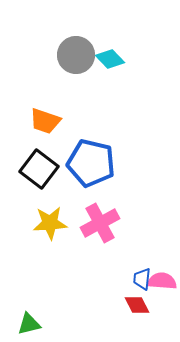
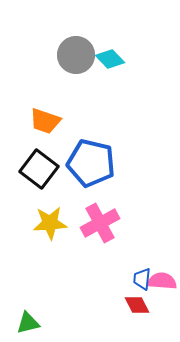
green triangle: moved 1 px left, 1 px up
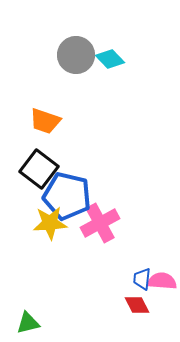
blue pentagon: moved 24 px left, 33 px down
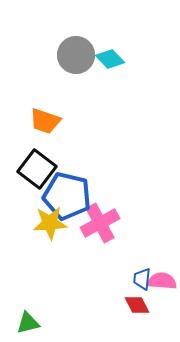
black square: moved 2 px left
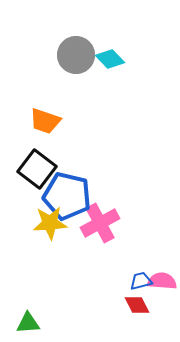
blue trapezoid: moved 1 px left, 2 px down; rotated 70 degrees clockwise
green triangle: rotated 10 degrees clockwise
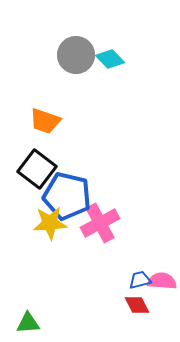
blue trapezoid: moved 1 px left, 1 px up
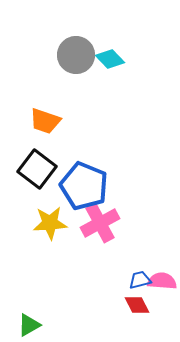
blue pentagon: moved 17 px right, 10 px up; rotated 9 degrees clockwise
green triangle: moved 1 px right, 2 px down; rotated 25 degrees counterclockwise
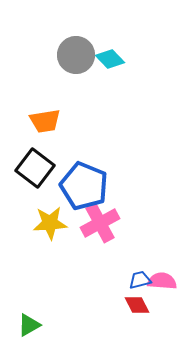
orange trapezoid: rotated 28 degrees counterclockwise
black square: moved 2 px left, 1 px up
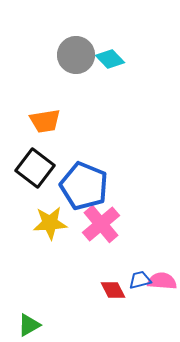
pink cross: moved 1 px right, 1 px down; rotated 12 degrees counterclockwise
red diamond: moved 24 px left, 15 px up
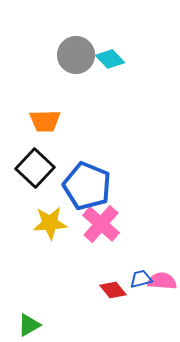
orange trapezoid: rotated 8 degrees clockwise
black square: rotated 6 degrees clockwise
blue pentagon: moved 3 px right
pink cross: rotated 9 degrees counterclockwise
blue trapezoid: moved 1 px right, 1 px up
red diamond: rotated 12 degrees counterclockwise
